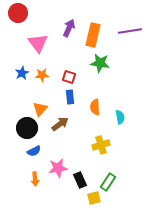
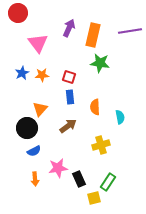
brown arrow: moved 8 px right, 2 px down
black rectangle: moved 1 px left, 1 px up
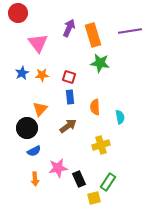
orange rectangle: rotated 30 degrees counterclockwise
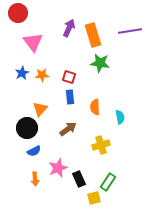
pink triangle: moved 5 px left, 1 px up
brown arrow: moved 3 px down
pink star: rotated 12 degrees counterclockwise
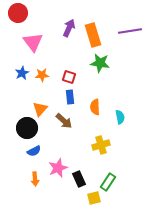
brown arrow: moved 4 px left, 8 px up; rotated 78 degrees clockwise
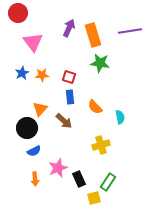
orange semicircle: rotated 42 degrees counterclockwise
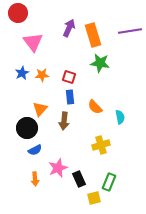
brown arrow: rotated 54 degrees clockwise
blue semicircle: moved 1 px right, 1 px up
green rectangle: moved 1 px right; rotated 12 degrees counterclockwise
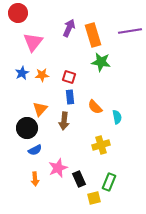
pink triangle: rotated 15 degrees clockwise
green star: moved 1 px right, 1 px up
cyan semicircle: moved 3 px left
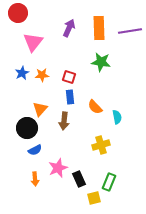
orange rectangle: moved 6 px right, 7 px up; rotated 15 degrees clockwise
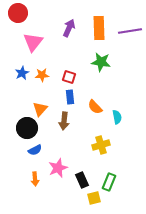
black rectangle: moved 3 px right, 1 px down
